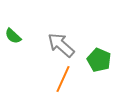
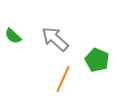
gray arrow: moved 6 px left, 6 px up
green pentagon: moved 2 px left
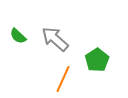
green semicircle: moved 5 px right
green pentagon: rotated 15 degrees clockwise
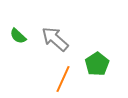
green pentagon: moved 4 px down
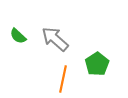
orange line: rotated 12 degrees counterclockwise
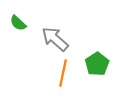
green semicircle: moved 13 px up
orange line: moved 6 px up
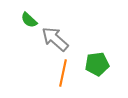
green semicircle: moved 11 px right, 3 px up
green pentagon: rotated 25 degrees clockwise
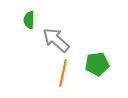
green semicircle: rotated 48 degrees clockwise
gray arrow: moved 1 px right, 1 px down
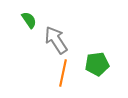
green semicircle: rotated 144 degrees clockwise
gray arrow: rotated 16 degrees clockwise
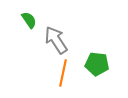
green pentagon: rotated 15 degrees clockwise
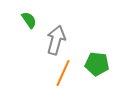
gray arrow: rotated 48 degrees clockwise
orange line: rotated 12 degrees clockwise
